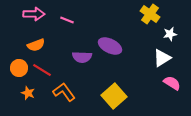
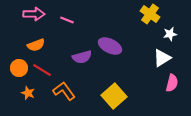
purple semicircle: rotated 18 degrees counterclockwise
pink semicircle: rotated 72 degrees clockwise
orange L-shape: moved 1 px up
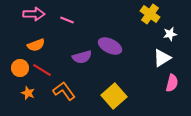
orange circle: moved 1 px right
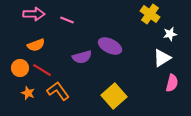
orange L-shape: moved 6 px left
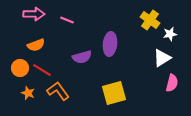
yellow cross: moved 6 px down
purple ellipse: moved 2 px up; rotated 70 degrees clockwise
yellow square: moved 3 px up; rotated 25 degrees clockwise
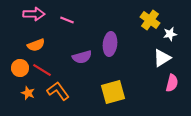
yellow square: moved 1 px left, 1 px up
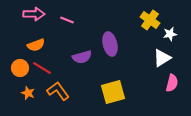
purple ellipse: rotated 20 degrees counterclockwise
red line: moved 2 px up
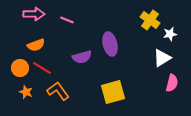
orange star: moved 2 px left, 1 px up
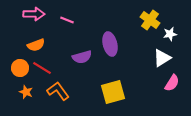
pink semicircle: rotated 18 degrees clockwise
